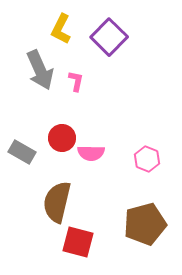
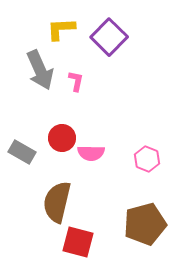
yellow L-shape: rotated 60 degrees clockwise
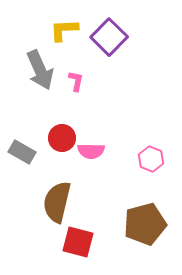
yellow L-shape: moved 3 px right, 1 px down
pink semicircle: moved 2 px up
pink hexagon: moved 4 px right
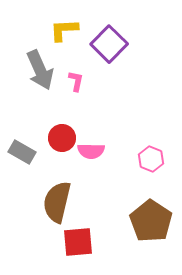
purple square: moved 7 px down
brown pentagon: moved 6 px right, 3 px up; rotated 24 degrees counterclockwise
red square: rotated 20 degrees counterclockwise
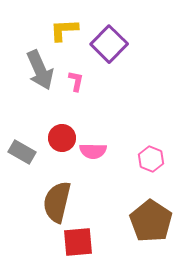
pink semicircle: moved 2 px right
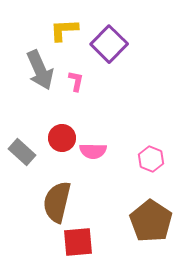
gray rectangle: rotated 12 degrees clockwise
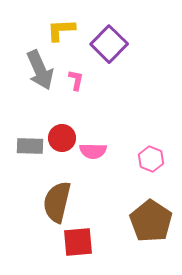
yellow L-shape: moved 3 px left
pink L-shape: moved 1 px up
gray rectangle: moved 8 px right, 6 px up; rotated 40 degrees counterclockwise
